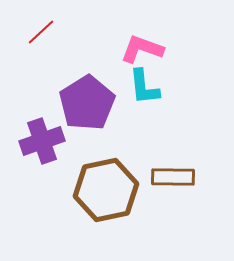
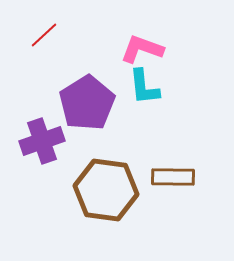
red line: moved 3 px right, 3 px down
brown hexagon: rotated 20 degrees clockwise
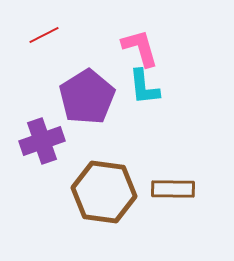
red line: rotated 16 degrees clockwise
pink L-shape: moved 2 px left, 1 px up; rotated 54 degrees clockwise
purple pentagon: moved 6 px up
brown rectangle: moved 12 px down
brown hexagon: moved 2 px left, 2 px down
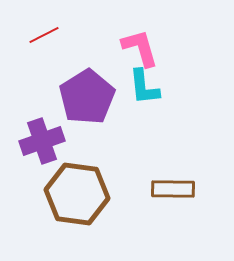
brown hexagon: moved 27 px left, 2 px down
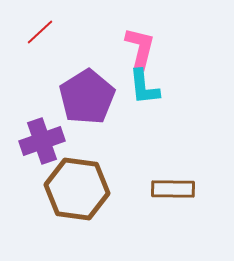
red line: moved 4 px left, 3 px up; rotated 16 degrees counterclockwise
pink L-shape: rotated 30 degrees clockwise
brown hexagon: moved 5 px up
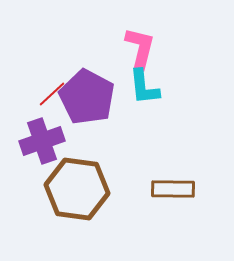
red line: moved 12 px right, 62 px down
purple pentagon: rotated 12 degrees counterclockwise
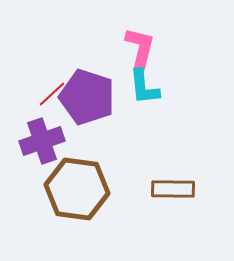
purple pentagon: rotated 10 degrees counterclockwise
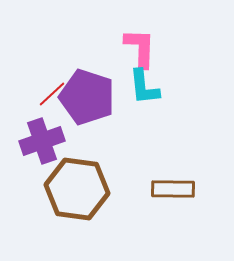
pink L-shape: rotated 12 degrees counterclockwise
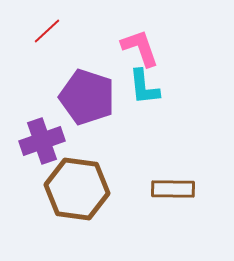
pink L-shape: rotated 21 degrees counterclockwise
red line: moved 5 px left, 63 px up
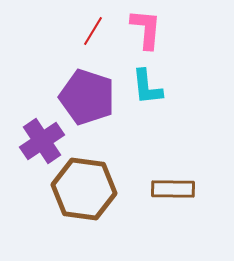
red line: moved 46 px right; rotated 16 degrees counterclockwise
pink L-shape: moved 6 px right, 19 px up; rotated 24 degrees clockwise
cyan L-shape: moved 3 px right
purple cross: rotated 15 degrees counterclockwise
brown hexagon: moved 7 px right
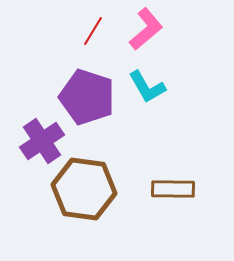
pink L-shape: rotated 45 degrees clockwise
cyan L-shape: rotated 24 degrees counterclockwise
